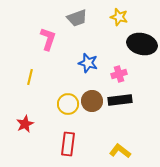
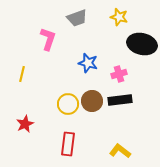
yellow line: moved 8 px left, 3 px up
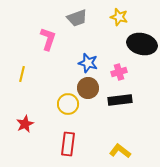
pink cross: moved 2 px up
brown circle: moved 4 px left, 13 px up
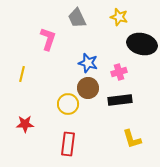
gray trapezoid: rotated 85 degrees clockwise
red star: rotated 24 degrees clockwise
yellow L-shape: moved 12 px right, 12 px up; rotated 145 degrees counterclockwise
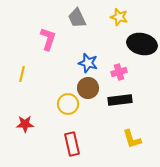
red rectangle: moved 4 px right; rotated 20 degrees counterclockwise
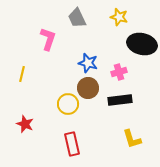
red star: rotated 24 degrees clockwise
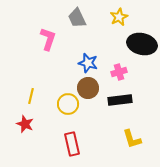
yellow star: rotated 30 degrees clockwise
yellow line: moved 9 px right, 22 px down
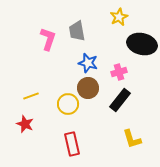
gray trapezoid: moved 13 px down; rotated 15 degrees clockwise
yellow line: rotated 56 degrees clockwise
black rectangle: rotated 45 degrees counterclockwise
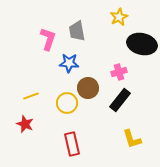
blue star: moved 19 px left; rotated 12 degrees counterclockwise
yellow circle: moved 1 px left, 1 px up
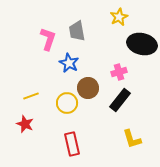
blue star: rotated 24 degrees clockwise
